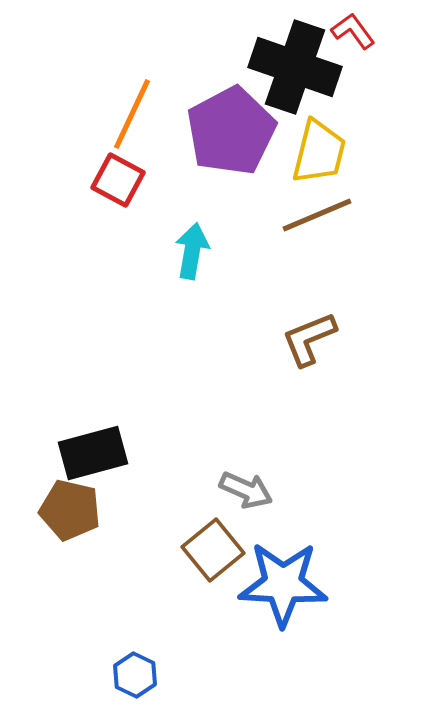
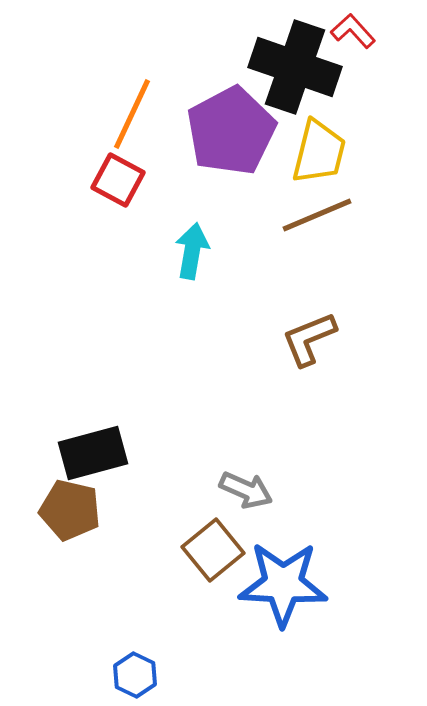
red L-shape: rotated 6 degrees counterclockwise
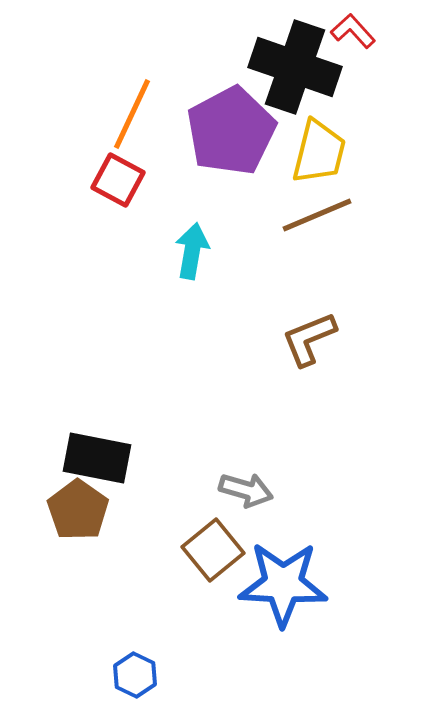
black rectangle: moved 4 px right, 5 px down; rotated 26 degrees clockwise
gray arrow: rotated 8 degrees counterclockwise
brown pentagon: moved 8 px right; rotated 22 degrees clockwise
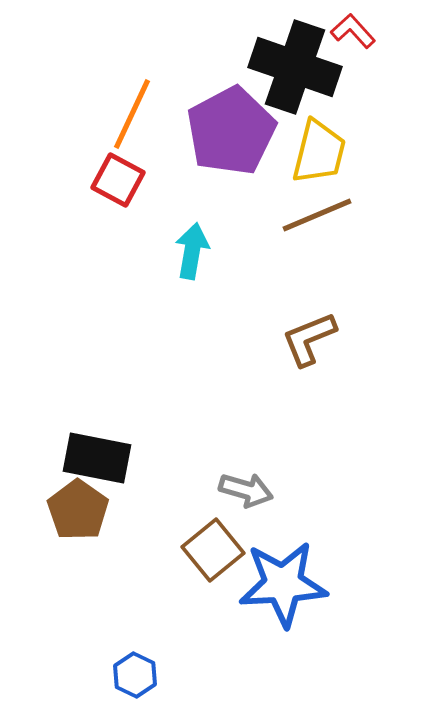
blue star: rotated 6 degrees counterclockwise
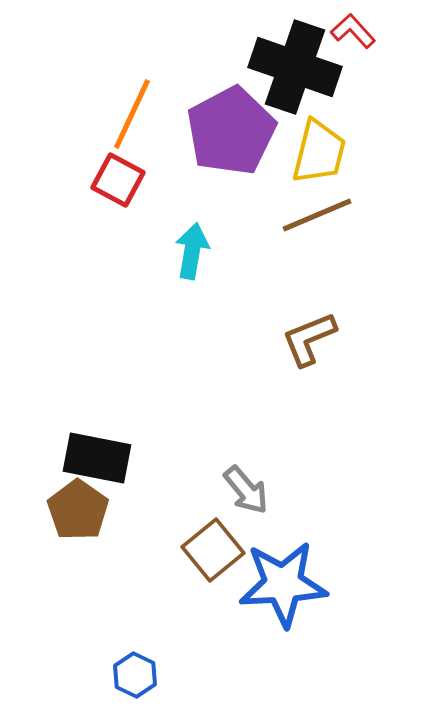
gray arrow: rotated 34 degrees clockwise
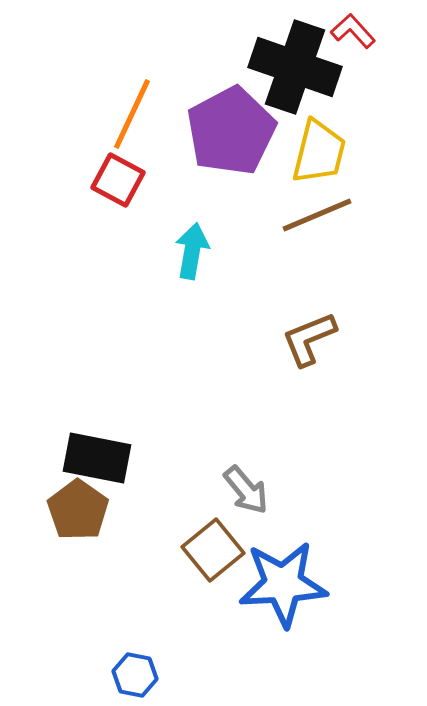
blue hexagon: rotated 15 degrees counterclockwise
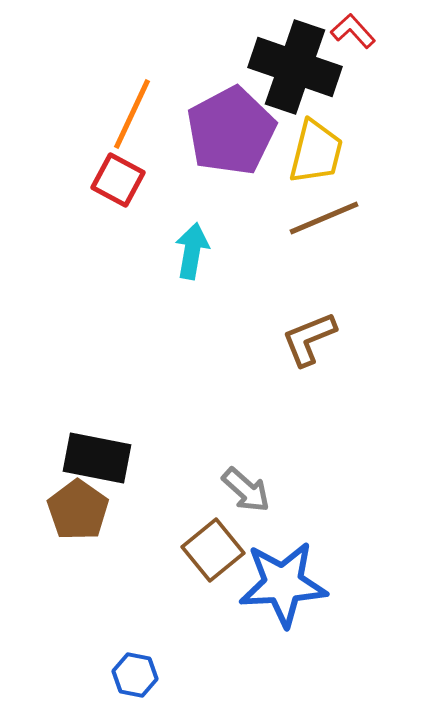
yellow trapezoid: moved 3 px left
brown line: moved 7 px right, 3 px down
gray arrow: rotated 8 degrees counterclockwise
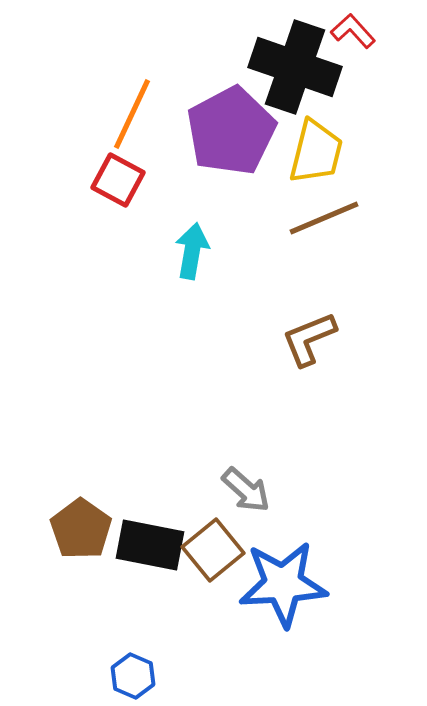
black rectangle: moved 53 px right, 87 px down
brown pentagon: moved 3 px right, 19 px down
blue hexagon: moved 2 px left, 1 px down; rotated 12 degrees clockwise
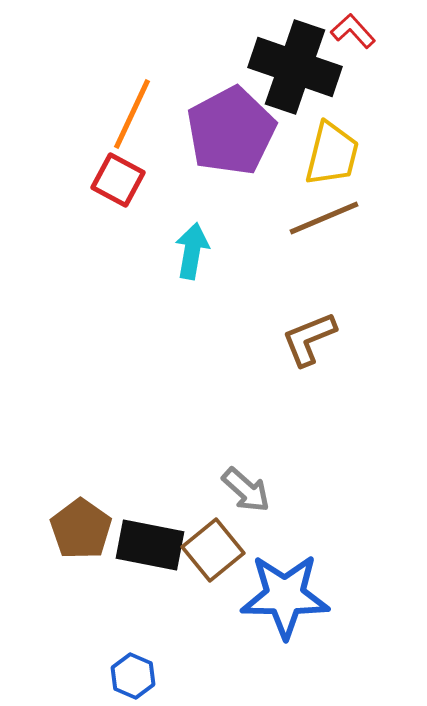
yellow trapezoid: moved 16 px right, 2 px down
blue star: moved 2 px right, 12 px down; rotated 4 degrees clockwise
